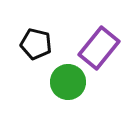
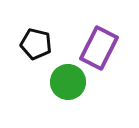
purple rectangle: rotated 12 degrees counterclockwise
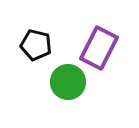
black pentagon: moved 1 px down
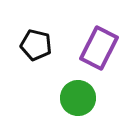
green circle: moved 10 px right, 16 px down
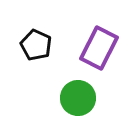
black pentagon: rotated 12 degrees clockwise
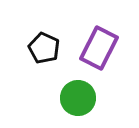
black pentagon: moved 8 px right, 3 px down
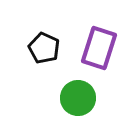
purple rectangle: rotated 9 degrees counterclockwise
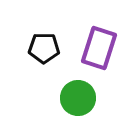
black pentagon: rotated 24 degrees counterclockwise
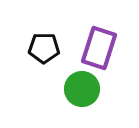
green circle: moved 4 px right, 9 px up
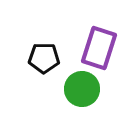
black pentagon: moved 10 px down
